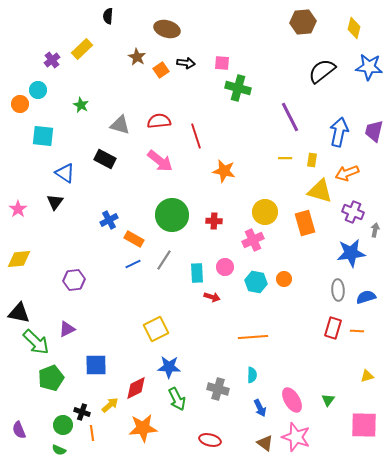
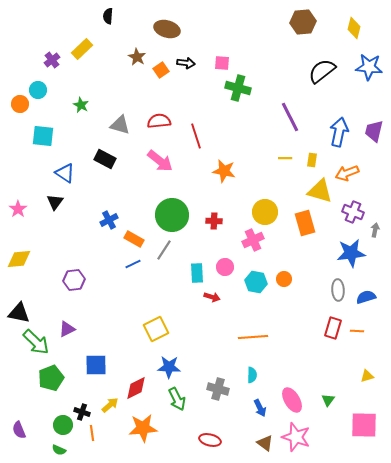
gray line at (164, 260): moved 10 px up
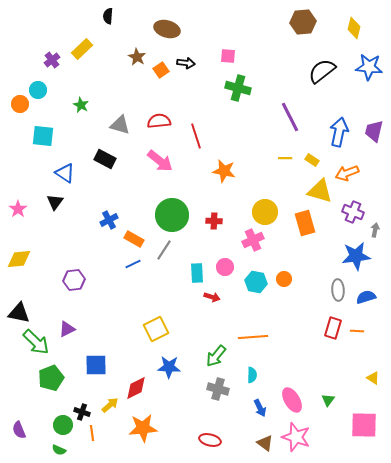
pink square at (222, 63): moved 6 px right, 7 px up
yellow rectangle at (312, 160): rotated 64 degrees counterclockwise
blue star at (351, 253): moved 5 px right, 3 px down
yellow triangle at (367, 376): moved 6 px right, 2 px down; rotated 48 degrees clockwise
green arrow at (177, 399): moved 39 px right, 43 px up; rotated 65 degrees clockwise
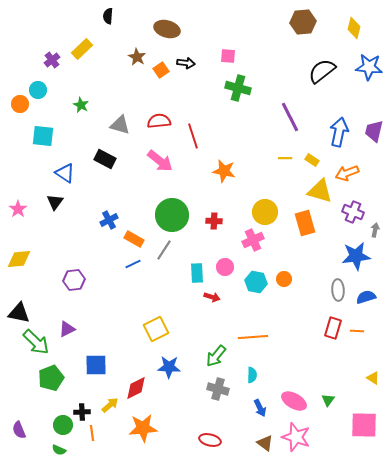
red line at (196, 136): moved 3 px left
pink ellipse at (292, 400): moved 2 px right, 1 px down; rotated 30 degrees counterclockwise
black cross at (82, 412): rotated 21 degrees counterclockwise
